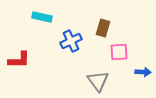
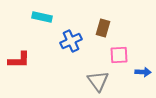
pink square: moved 3 px down
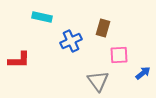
blue arrow: moved 1 px down; rotated 42 degrees counterclockwise
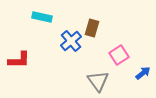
brown rectangle: moved 11 px left
blue cross: rotated 15 degrees counterclockwise
pink square: rotated 30 degrees counterclockwise
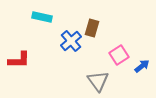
blue arrow: moved 1 px left, 7 px up
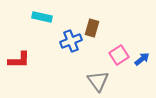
blue cross: rotated 20 degrees clockwise
blue arrow: moved 7 px up
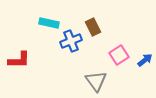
cyan rectangle: moved 7 px right, 6 px down
brown rectangle: moved 1 px right, 1 px up; rotated 42 degrees counterclockwise
blue arrow: moved 3 px right, 1 px down
gray triangle: moved 2 px left
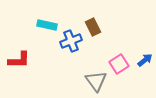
cyan rectangle: moved 2 px left, 2 px down
pink square: moved 9 px down
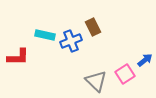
cyan rectangle: moved 2 px left, 10 px down
red L-shape: moved 1 px left, 3 px up
pink square: moved 6 px right, 10 px down
gray triangle: rotated 10 degrees counterclockwise
